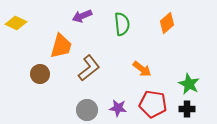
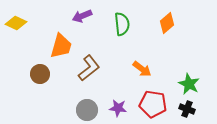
black cross: rotated 21 degrees clockwise
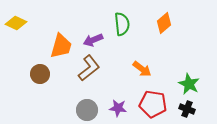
purple arrow: moved 11 px right, 24 px down
orange diamond: moved 3 px left
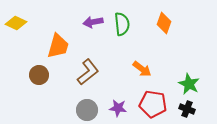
orange diamond: rotated 30 degrees counterclockwise
purple arrow: moved 18 px up; rotated 12 degrees clockwise
orange trapezoid: moved 3 px left
brown L-shape: moved 1 px left, 4 px down
brown circle: moved 1 px left, 1 px down
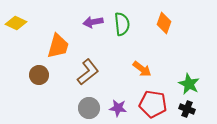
gray circle: moved 2 px right, 2 px up
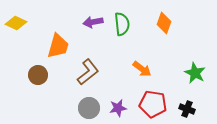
brown circle: moved 1 px left
green star: moved 6 px right, 11 px up
purple star: rotated 18 degrees counterclockwise
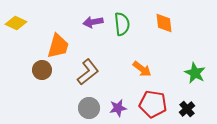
orange diamond: rotated 25 degrees counterclockwise
brown circle: moved 4 px right, 5 px up
black cross: rotated 28 degrees clockwise
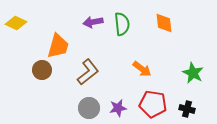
green star: moved 2 px left
black cross: rotated 35 degrees counterclockwise
